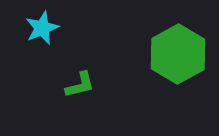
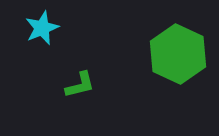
green hexagon: rotated 6 degrees counterclockwise
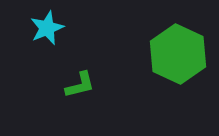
cyan star: moved 5 px right
